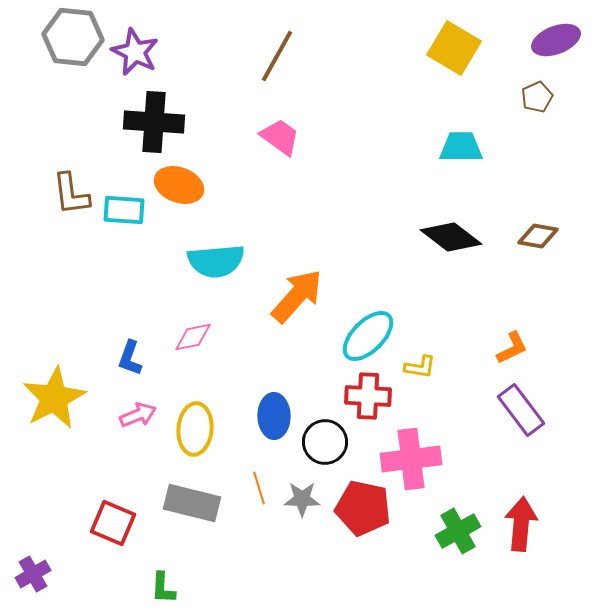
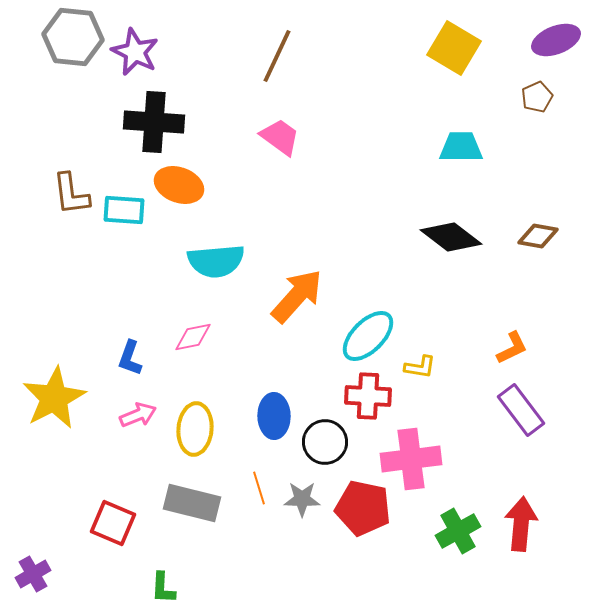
brown line: rotated 4 degrees counterclockwise
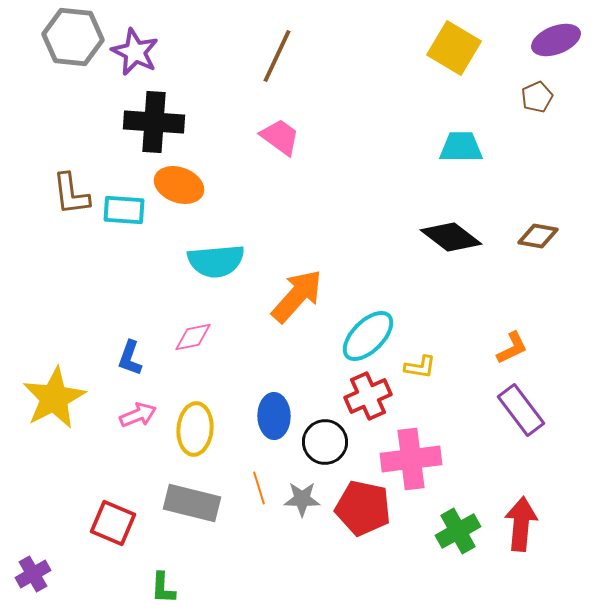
red cross: rotated 27 degrees counterclockwise
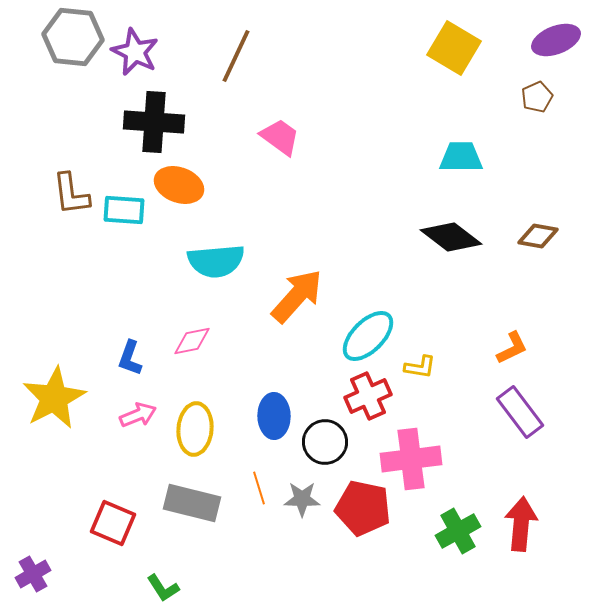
brown line: moved 41 px left
cyan trapezoid: moved 10 px down
pink diamond: moved 1 px left, 4 px down
purple rectangle: moved 1 px left, 2 px down
green L-shape: rotated 36 degrees counterclockwise
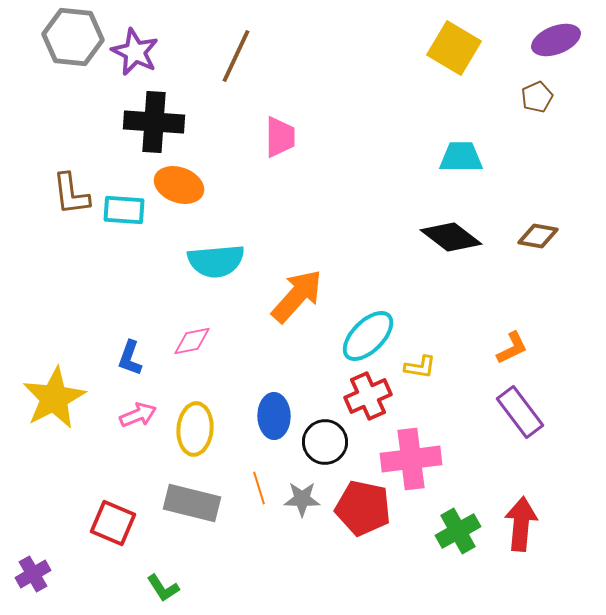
pink trapezoid: rotated 54 degrees clockwise
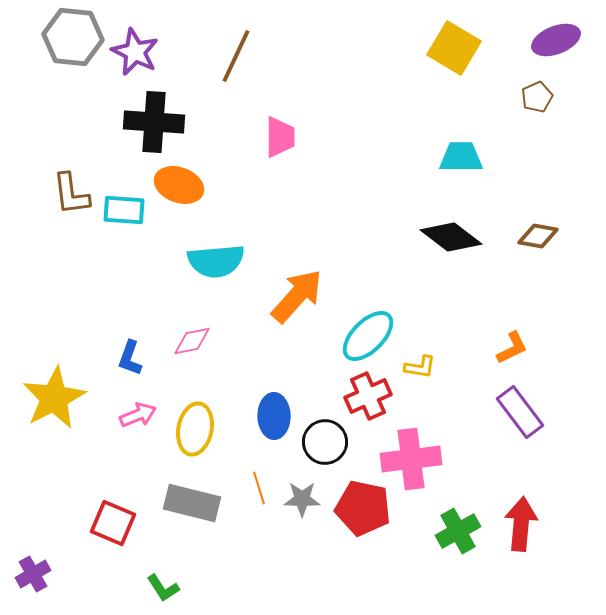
yellow ellipse: rotated 6 degrees clockwise
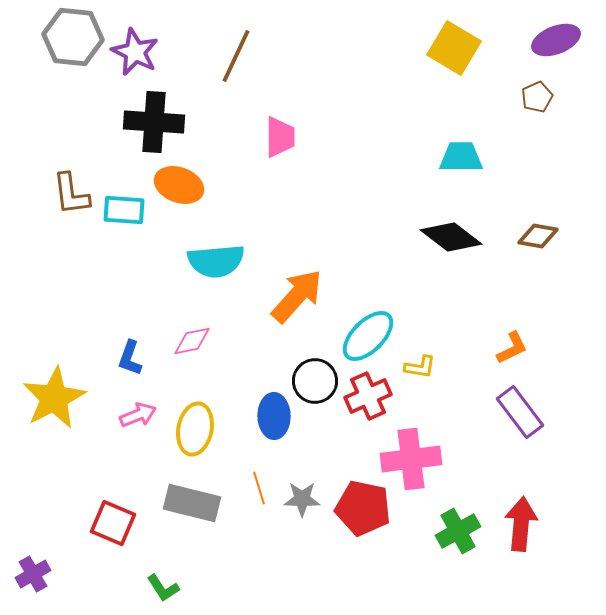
black circle: moved 10 px left, 61 px up
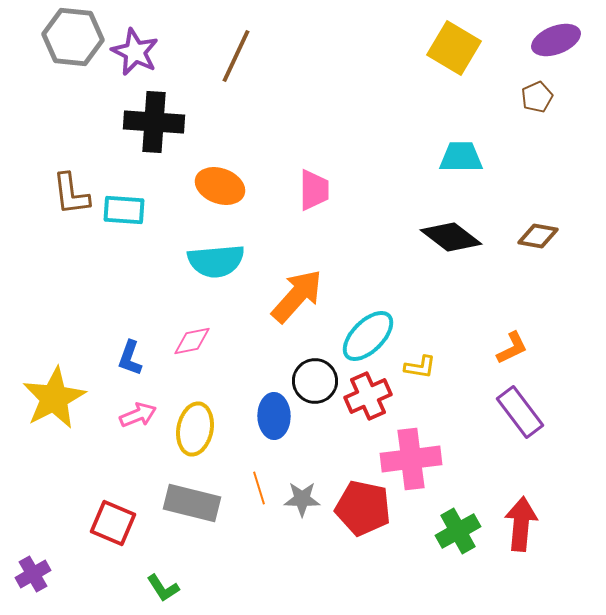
pink trapezoid: moved 34 px right, 53 px down
orange ellipse: moved 41 px right, 1 px down
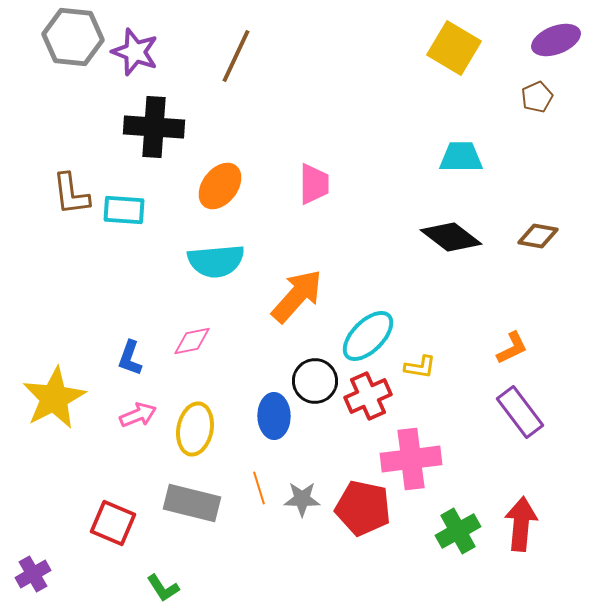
purple star: rotated 6 degrees counterclockwise
black cross: moved 5 px down
orange ellipse: rotated 72 degrees counterclockwise
pink trapezoid: moved 6 px up
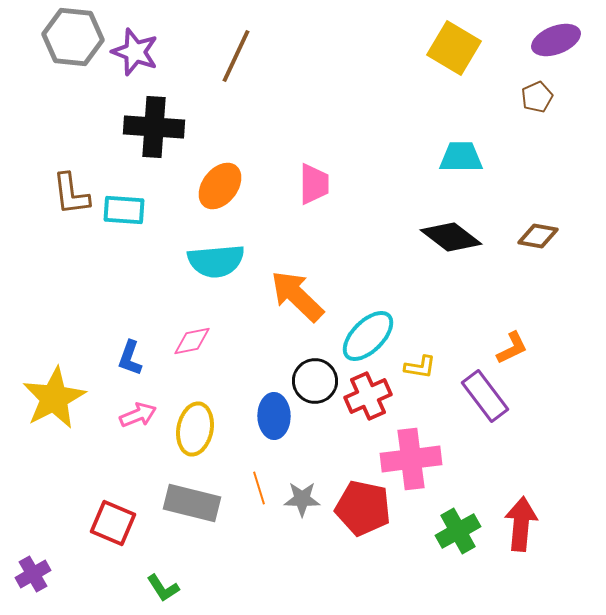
orange arrow: rotated 88 degrees counterclockwise
purple rectangle: moved 35 px left, 16 px up
